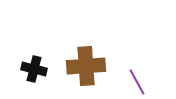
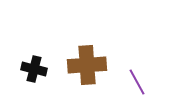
brown cross: moved 1 px right, 1 px up
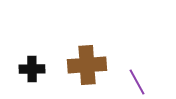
black cross: moved 2 px left; rotated 15 degrees counterclockwise
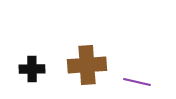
purple line: rotated 48 degrees counterclockwise
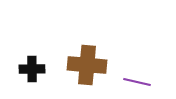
brown cross: rotated 9 degrees clockwise
